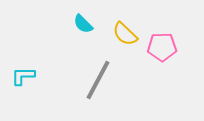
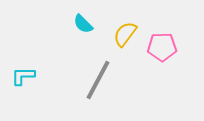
yellow semicircle: rotated 84 degrees clockwise
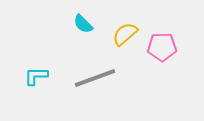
yellow semicircle: rotated 12 degrees clockwise
cyan L-shape: moved 13 px right
gray line: moved 3 px left, 2 px up; rotated 42 degrees clockwise
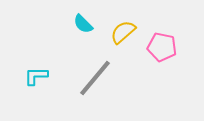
yellow semicircle: moved 2 px left, 2 px up
pink pentagon: rotated 12 degrees clockwise
gray line: rotated 30 degrees counterclockwise
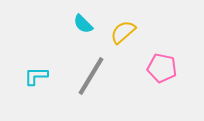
pink pentagon: moved 21 px down
gray line: moved 4 px left, 2 px up; rotated 9 degrees counterclockwise
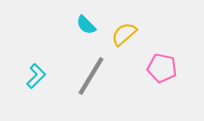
cyan semicircle: moved 3 px right, 1 px down
yellow semicircle: moved 1 px right, 2 px down
cyan L-shape: rotated 135 degrees clockwise
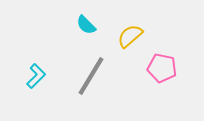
yellow semicircle: moved 6 px right, 2 px down
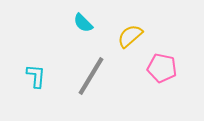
cyan semicircle: moved 3 px left, 2 px up
cyan L-shape: rotated 40 degrees counterclockwise
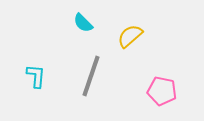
pink pentagon: moved 23 px down
gray line: rotated 12 degrees counterclockwise
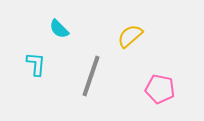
cyan semicircle: moved 24 px left, 6 px down
cyan L-shape: moved 12 px up
pink pentagon: moved 2 px left, 2 px up
